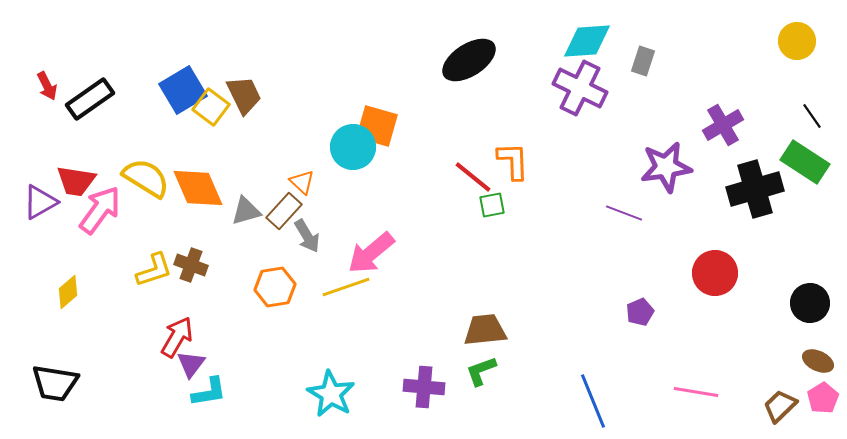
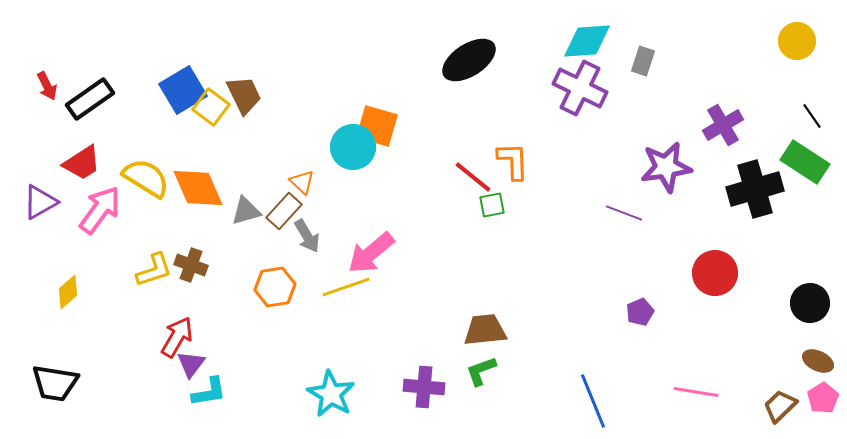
red trapezoid at (76, 181): moved 6 px right, 18 px up; rotated 42 degrees counterclockwise
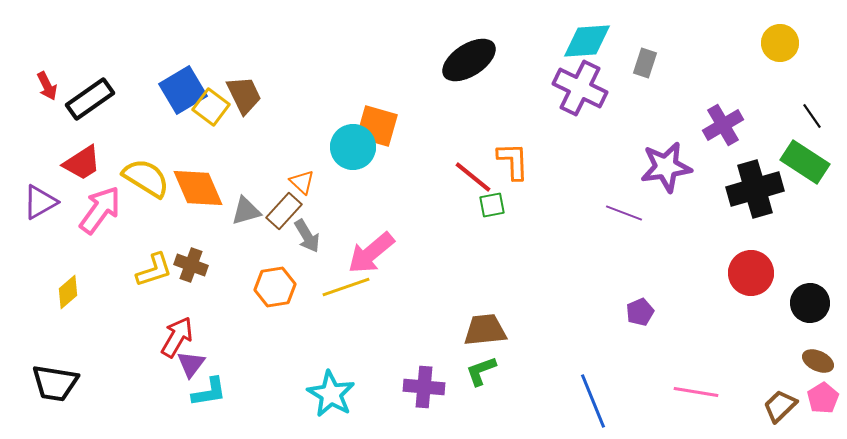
yellow circle at (797, 41): moved 17 px left, 2 px down
gray rectangle at (643, 61): moved 2 px right, 2 px down
red circle at (715, 273): moved 36 px right
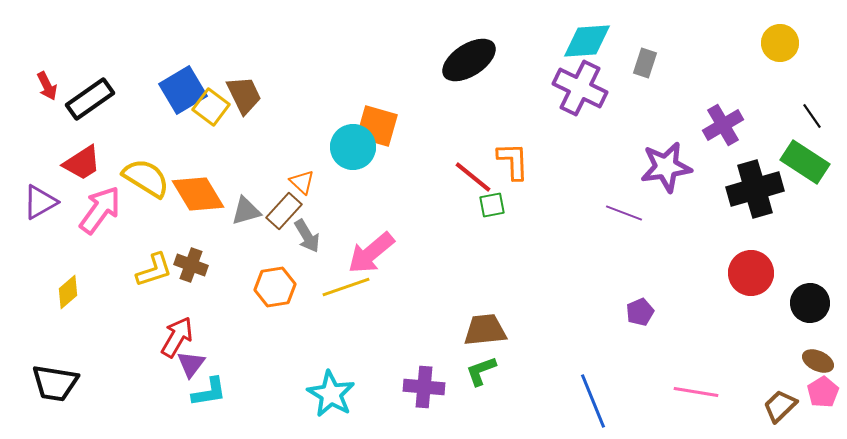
orange diamond at (198, 188): moved 6 px down; rotated 8 degrees counterclockwise
pink pentagon at (823, 398): moved 6 px up
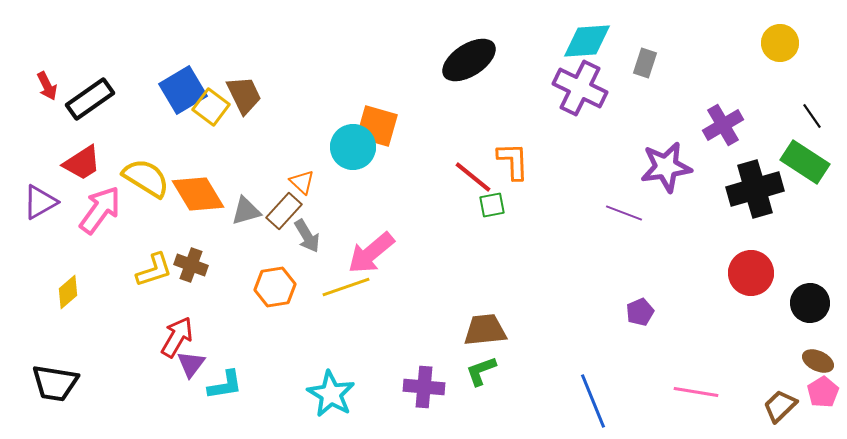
cyan L-shape at (209, 392): moved 16 px right, 7 px up
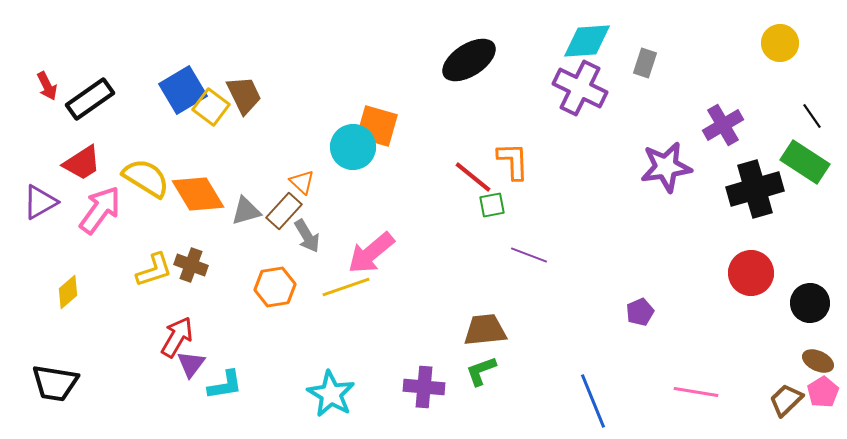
purple line at (624, 213): moved 95 px left, 42 px down
brown trapezoid at (780, 406): moved 6 px right, 6 px up
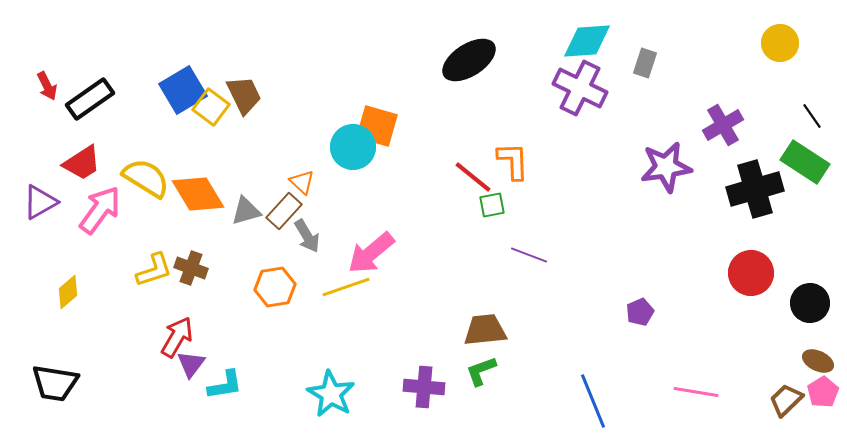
brown cross at (191, 265): moved 3 px down
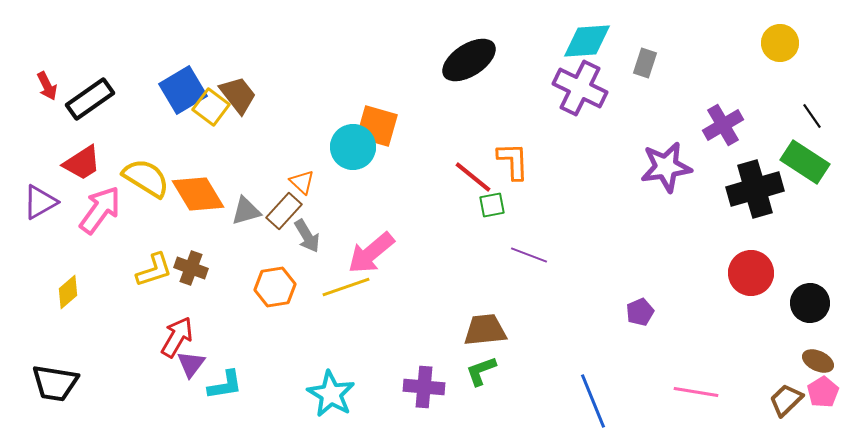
brown trapezoid at (244, 95): moved 6 px left; rotated 12 degrees counterclockwise
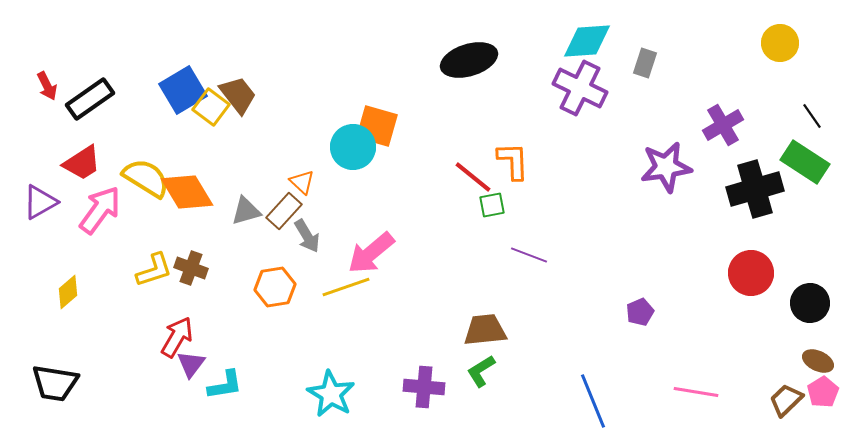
black ellipse at (469, 60): rotated 16 degrees clockwise
orange diamond at (198, 194): moved 11 px left, 2 px up
green L-shape at (481, 371): rotated 12 degrees counterclockwise
